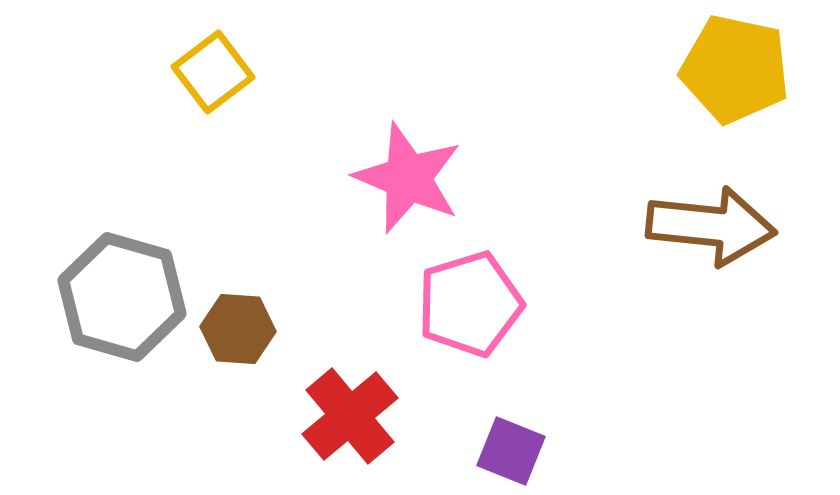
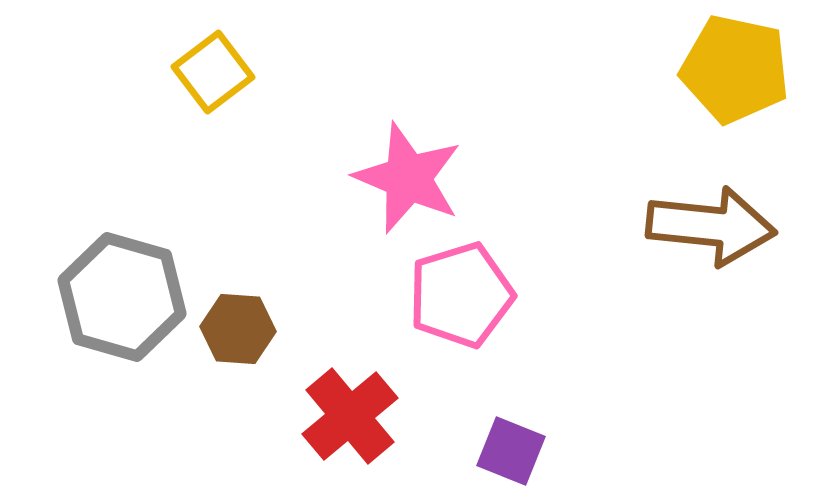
pink pentagon: moved 9 px left, 9 px up
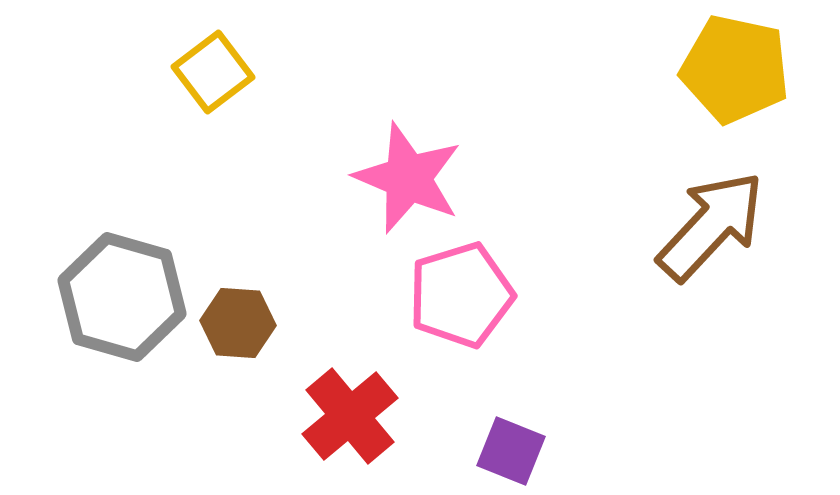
brown arrow: rotated 53 degrees counterclockwise
brown hexagon: moved 6 px up
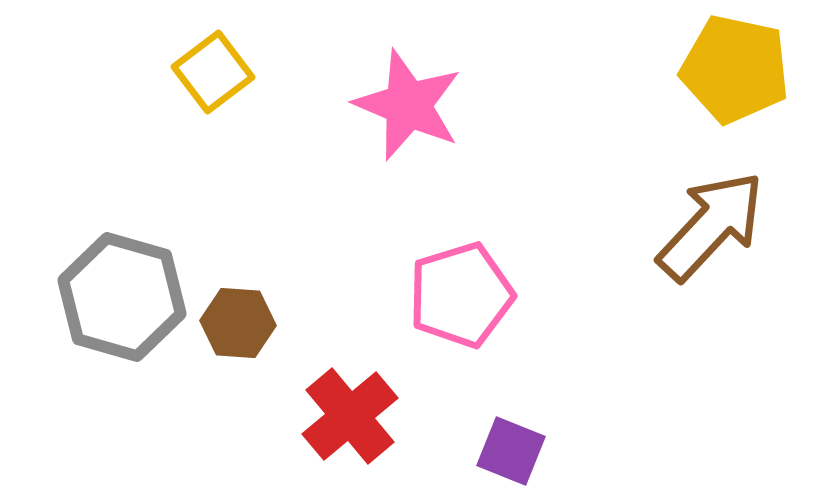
pink star: moved 73 px up
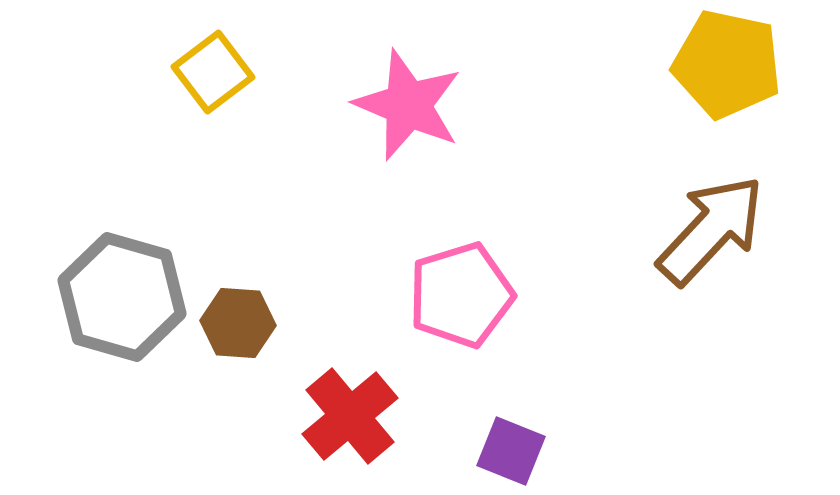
yellow pentagon: moved 8 px left, 5 px up
brown arrow: moved 4 px down
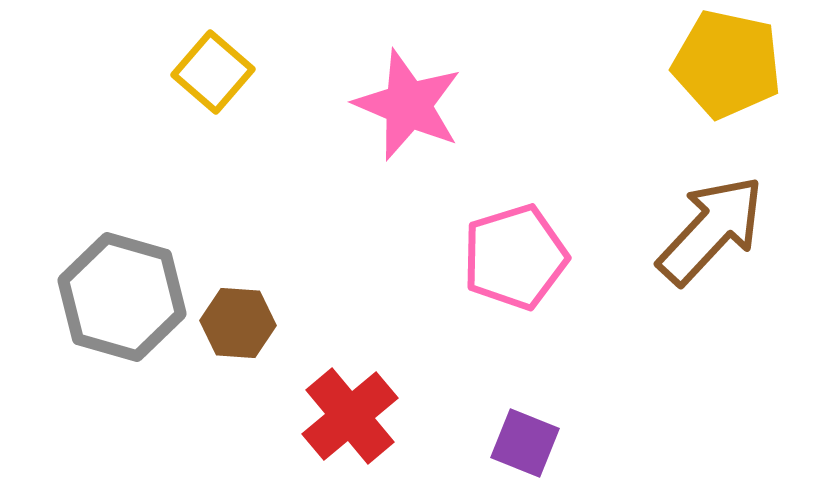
yellow square: rotated 12 degrees counterclockwise
pink pentagon: moved 54 px right, 38 px up
purple square: moved 14 px right, 8 px up
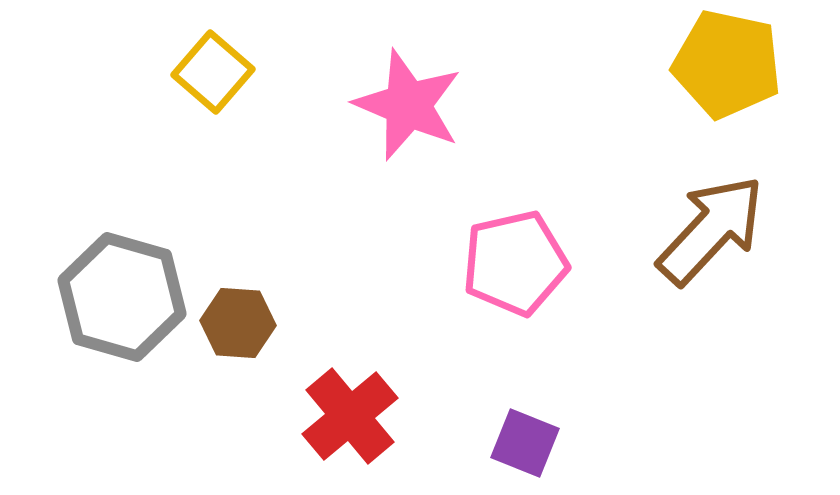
pink pentagon: moved 6 px down; rotated 4 degrees clockwise
